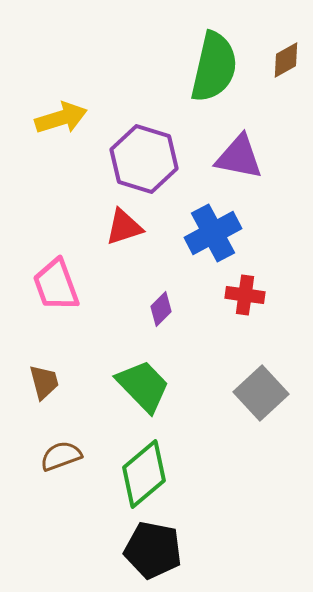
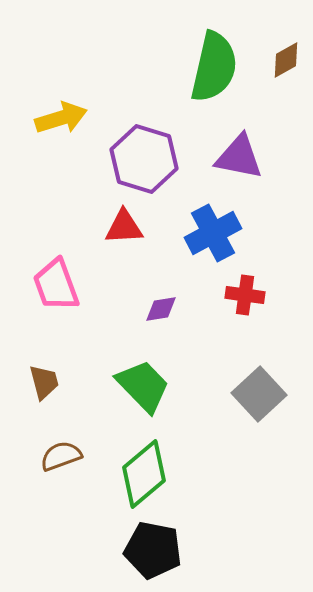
red triangle: rotated 15 degrees clockwise
purple diamond: rotated 36 degrees clockwise
gray square: moved 2 px left, 1 px down
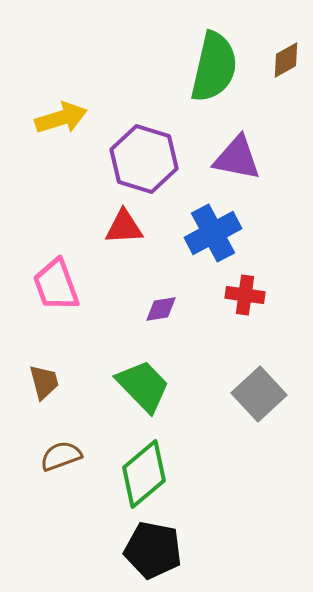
purple triangle: moved 2 px left, 1 px down
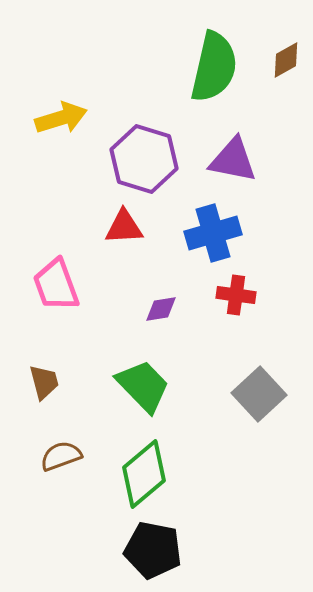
purple triangle: moved 4 px left, 2 px down
blue cross: rotated 12 degrees clockwise
red cross: moved 9 px left
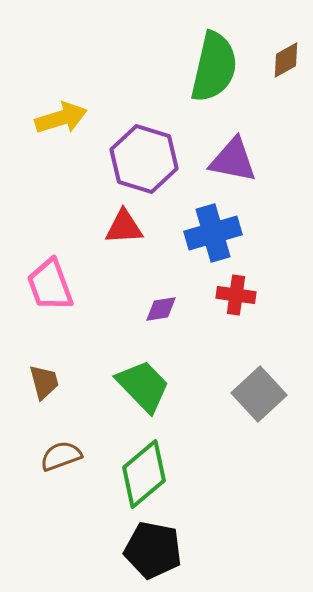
pink trapezoid: moved 6 px left
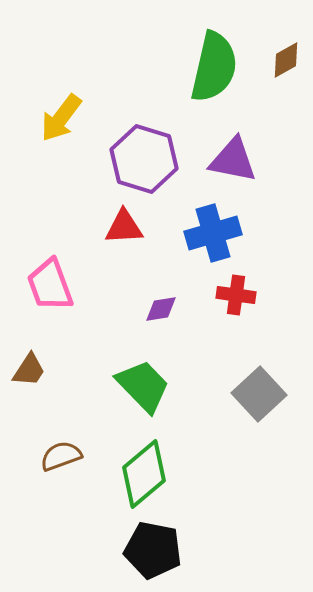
yellow arrow: rotated 144 degrees clockwise
brown trapezoid: moved 15 px left, 12 px up; rotated 48 degrees clockwise
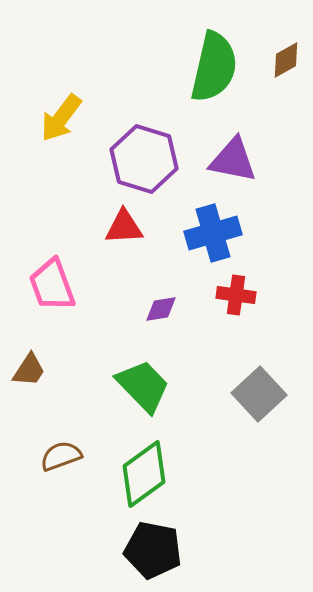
pink trapezoid: moved 2 px right
green diamond: rotated 4 degrees clockwise
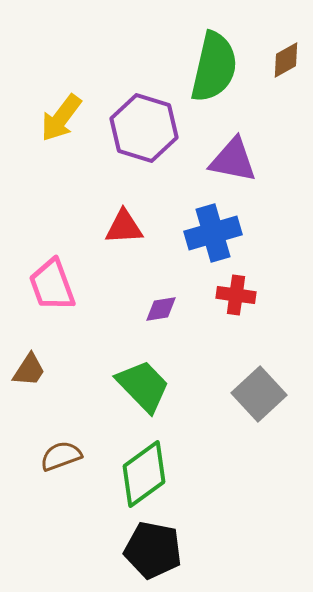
purple hexagon: moved 31 px up
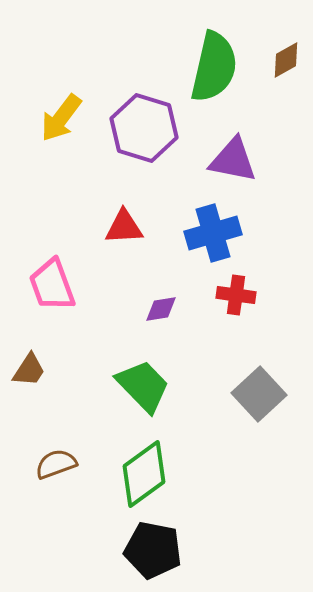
brown semicircle: moved 5 px left, 8 px down
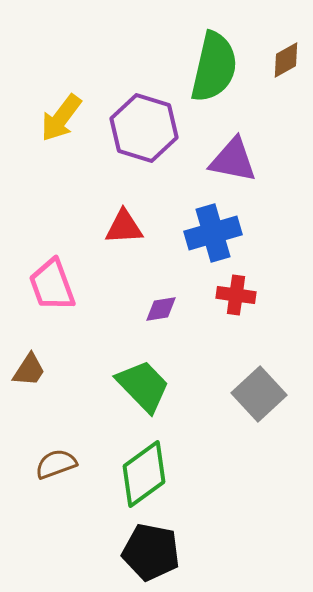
black pentagon: moved 2 px left, 2 px down
